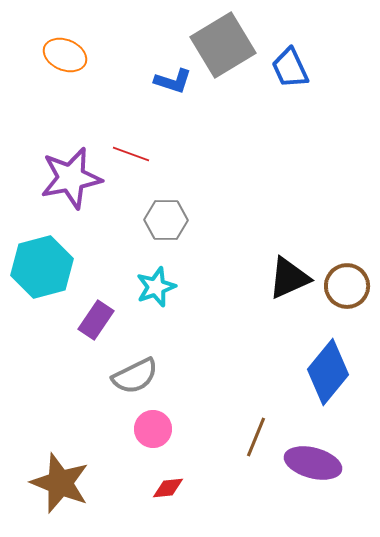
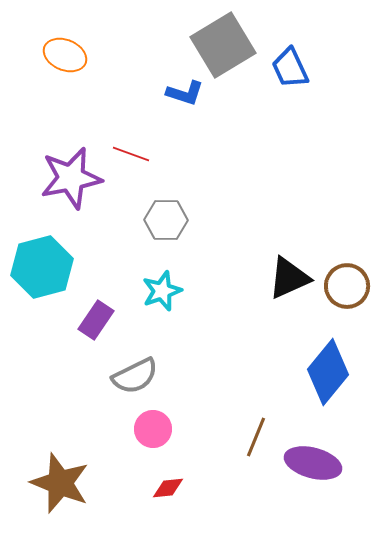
blue L-shape: moved 12 px right, 12 px down
cyan star: moved 6 px right, 4 px down
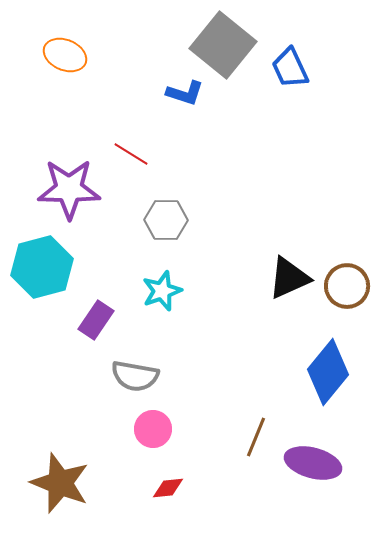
gray square: rotated 20 degrees counterclockwise
red line: rotated 12 degrees clockwise
purple star: moved 2 px left, 11 px down; rotated 12 degrees clockwise
gray semicircle: rotated 36 degrees clockwise
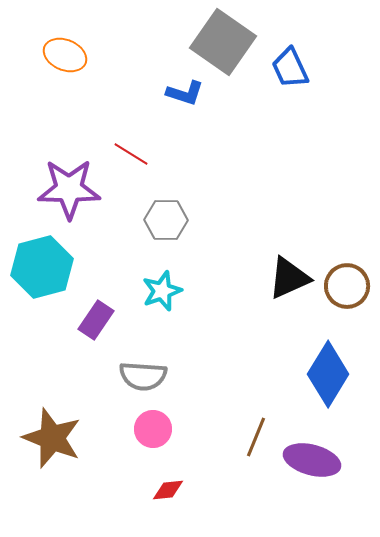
gray square: moved 3 px up; rotated 4 degrees counterclockwise
blue diamond: moved 2 px down; rotated 8 degrees counterclockwise
gray semicircle: moved 8 px right; rotated 6 degrees counterclockwise
purple ellipse: moved 1 px left, 3 px up
brown star: moved 8 px left, 45 px up
red diamond: moved 2 px down
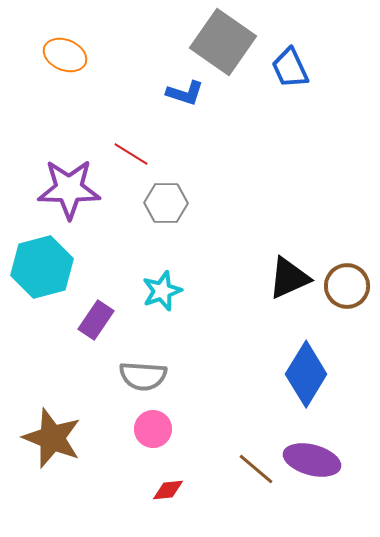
gray hexagon: moved 17 px up
blue diamond: moved 22 px left
brown line: moved 32 px down; rotated 72 degrees counterclockwise
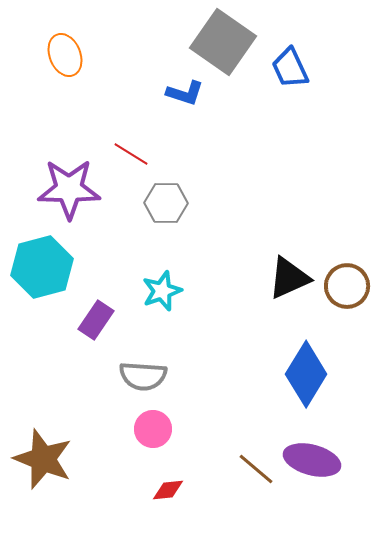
orange ellipse: rotated 45 degrees clockwise
brown star: moved 9 px left, 21 px down
